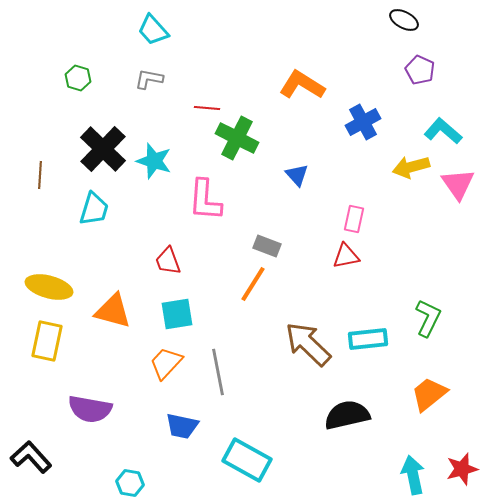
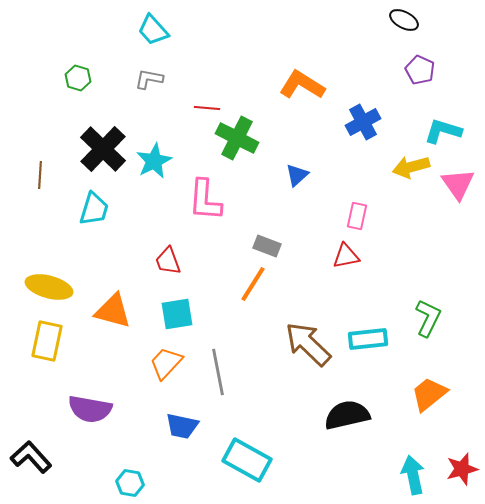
cyan L-shape at (443, 131): rotated 24 degrees counterclockwise
cyan star at (154, 161): rotated 27 degrees clockwise
blue triangle at (297, 175): rotated 30 degrees clockwise
pink rectangle at (354, 219): moved 3 px right, 3 px up
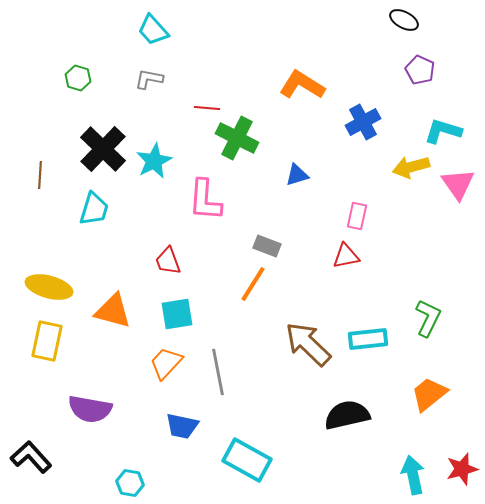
blue triangle at (297, 175): rotated 25 degrees clockwise
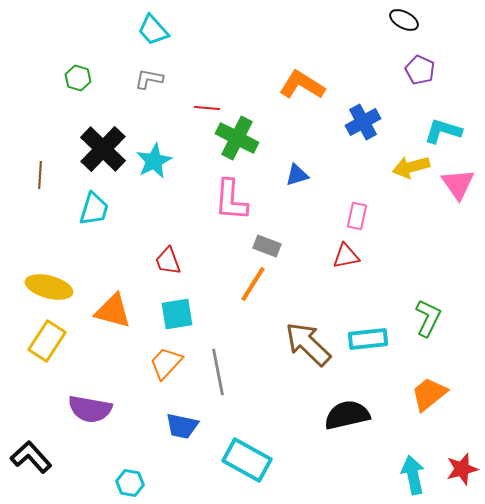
pink L-shape at (205, 200): moved 26 px right
yellow rectangle at (47, 341): rotated 21 degrees clockwise
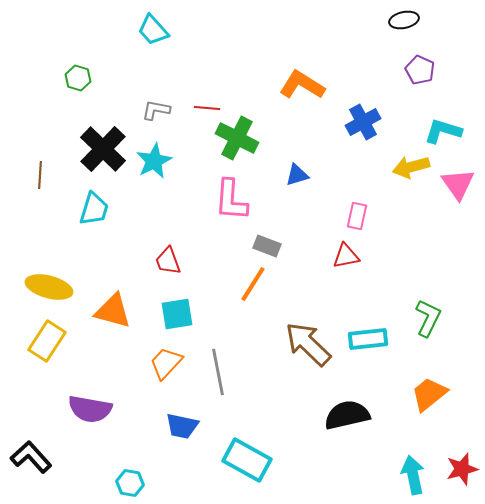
black ellipse at (404, 20): rotated 40 degrees counterclockwise
gray L-shape at (149, 79): moved 7 px right, 31 px down
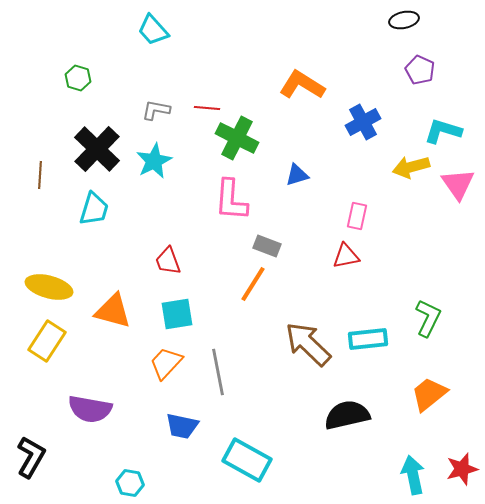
black cross at (103, 149): moved 6 px left
black L-shape at (31, 457): rotated 72 degrees clockwise
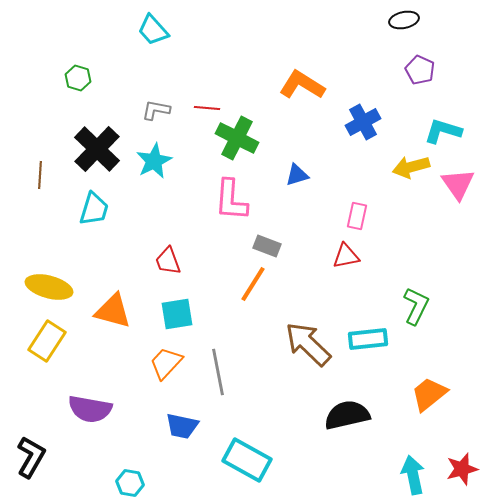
green L-shape at (428, 318): moved 12 px left, 12 px up
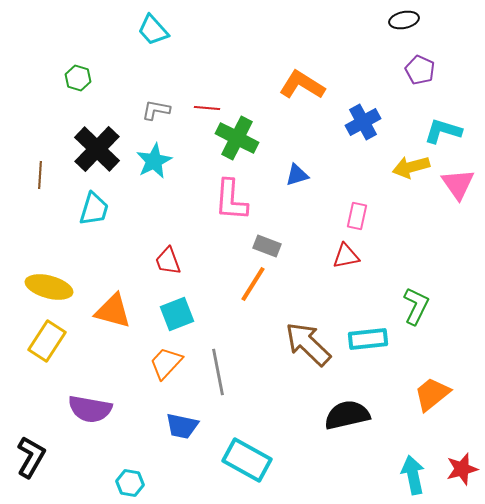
cyan square at (177, 314): rotated 12 degrees counterclockwise
orange trapezoid at (429, 394): moved 3 px right
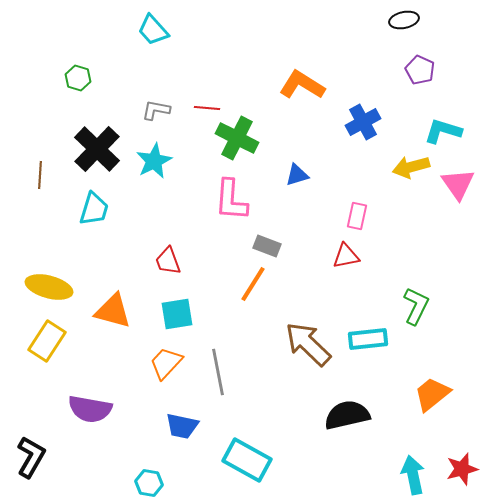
cyan square at (177, 314): rotated 12 degrees clockwise
cyan hexagon at (130, 483): moved 19 px right
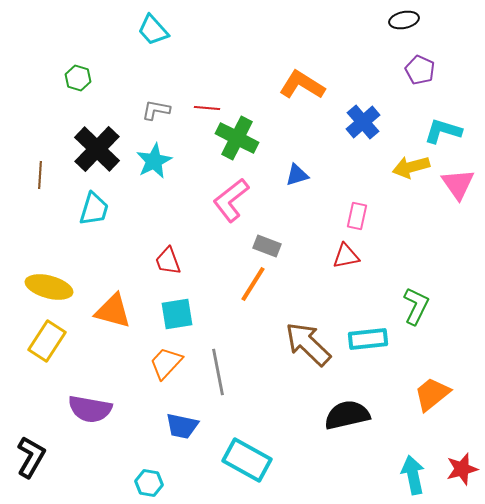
blue cross at (363, 122): rotated 12 degrees counterclockwise
pink L-shape at (231, 200): rotated 48 degrees clockwise
